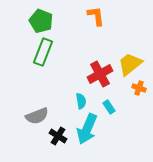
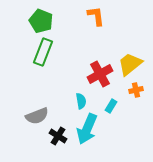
orange cross: moved 3 px left, 2 px down; rotated 32 degrees counterclockwise
cyan rectangle: moved 2 px right, 1 px up; rotated 64 degrees clockwise
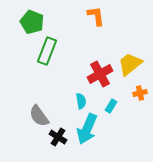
green pentagon: moved 9 px left, 1 px down
green rectangle: moved 4 px right, 1 px up
orange cross: moved 4 px right, 3 px down
gray semicircle: moved 2 px right; rotated 75 degrees clockwise
black cross: moved 1 px down
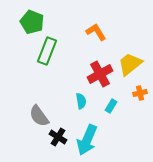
orange L-shape: moved 16 px down; rotated 25 degrees counterclockwise
cyan arrow: moved 11 px down
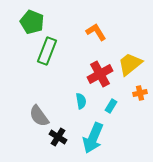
cyan arrow: moved 6 px right, 2 px up
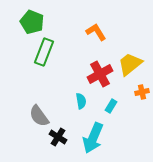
green rectangle: moved 3 px left, 1 px down
orange cross: moved 2 px right, 1 px up
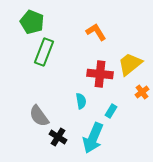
red cross: rotated 35 degrees clockwise
orange cross: rotated 24 degrees counterclockwise
cyan rectangle: moved 5 px down
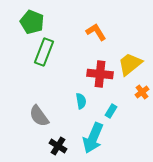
black cross: moved 9 px down
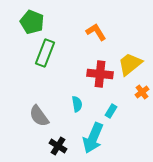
green rectangle: moved 1 px right, 1 px down
cyan semicircle: moved 4 px left, 3 px down
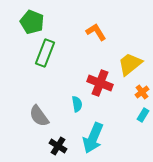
red cross: moved 9 px down; rotated 15 degrees clockwise
cyan rectangle: moved 32 px right, 4 px down
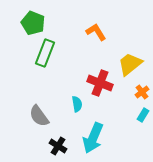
green pentagon: moved 1 px right, 1 px down
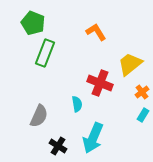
gray semicircle: rotated 120 degrees counterclockwise
